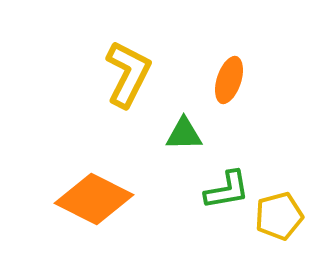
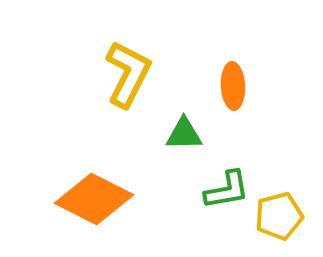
orange ellipse: moved 4 px right, 6 px down; rotated 21 degrees counterclockwise
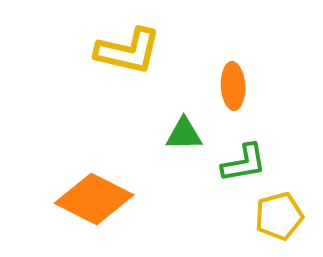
yellow L-shape: moved 23 px up; rotated 76 degrees clockwise
green L-shape: moved 17 px right, 27 px up
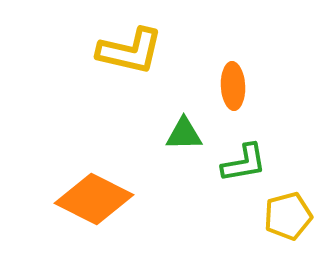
yellow L-shape: moved 2 px right
yellow pentagon: moved 9 px right
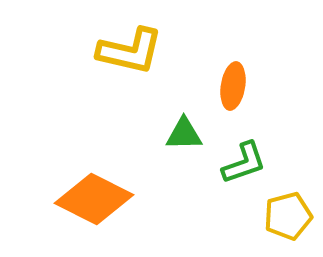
orange ellipse: rotated 12 degrees clockwise
green L-shape: rotated 9 degrees counterclockwise
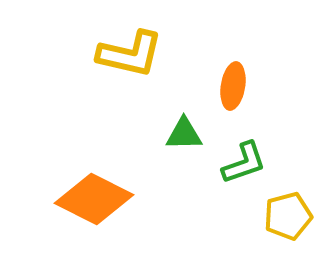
yellow L-shape: moved 3 px down
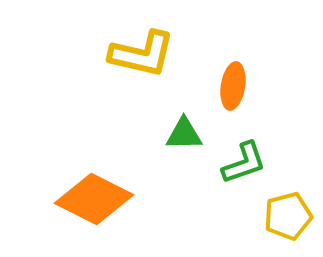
yellow L-shape: moved 12 px right
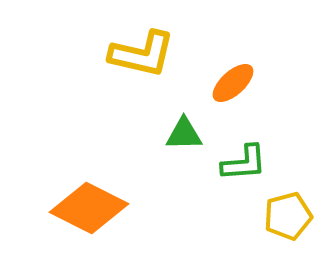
orange ellipse: moved 3 px up; rotated 39 degrees clockwise
green L-shape: rotated 15 degrees clockwise
orange diamond: moved 5 px left, 9 px down
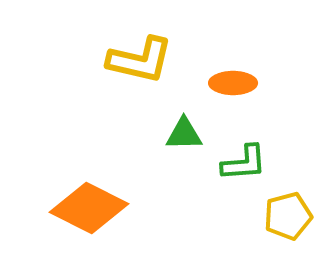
yellow L-shape: moved 2 px left, 6 px down
orange ellipse: rotated 42 degrees clockwise
